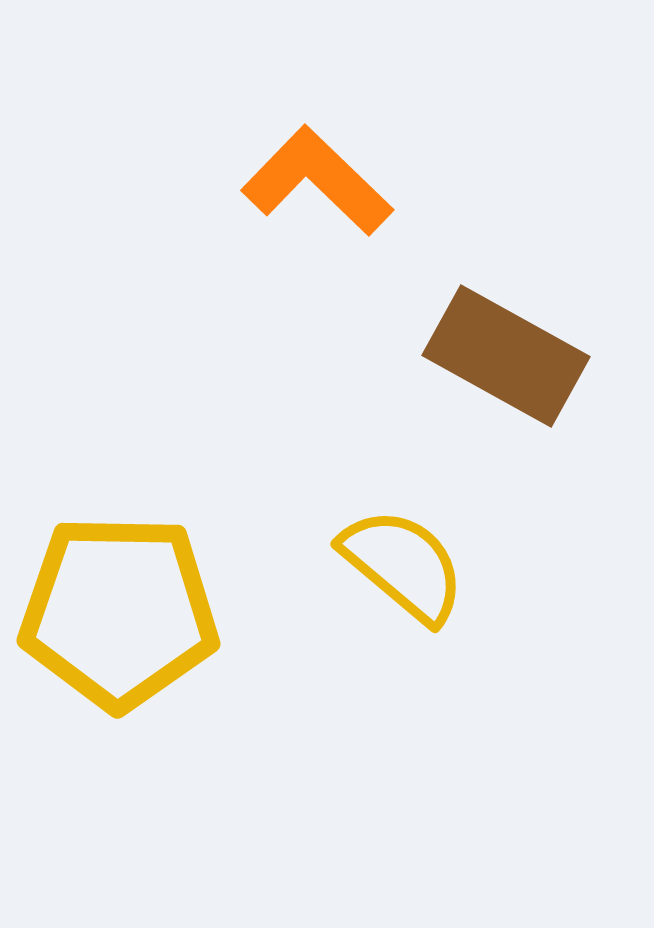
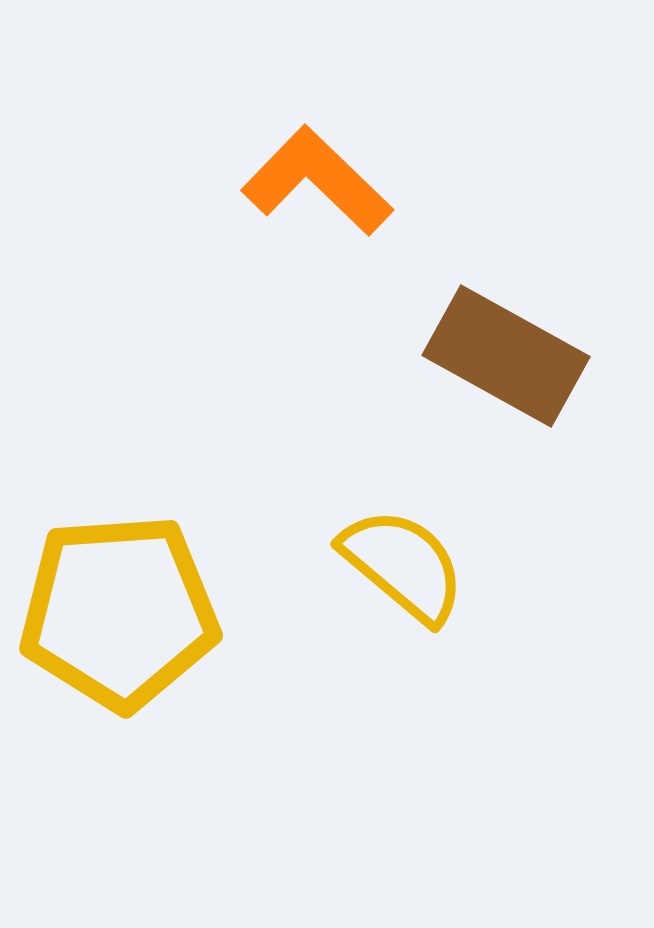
yellow pentagon: rotated 5 degrees counterclockwise
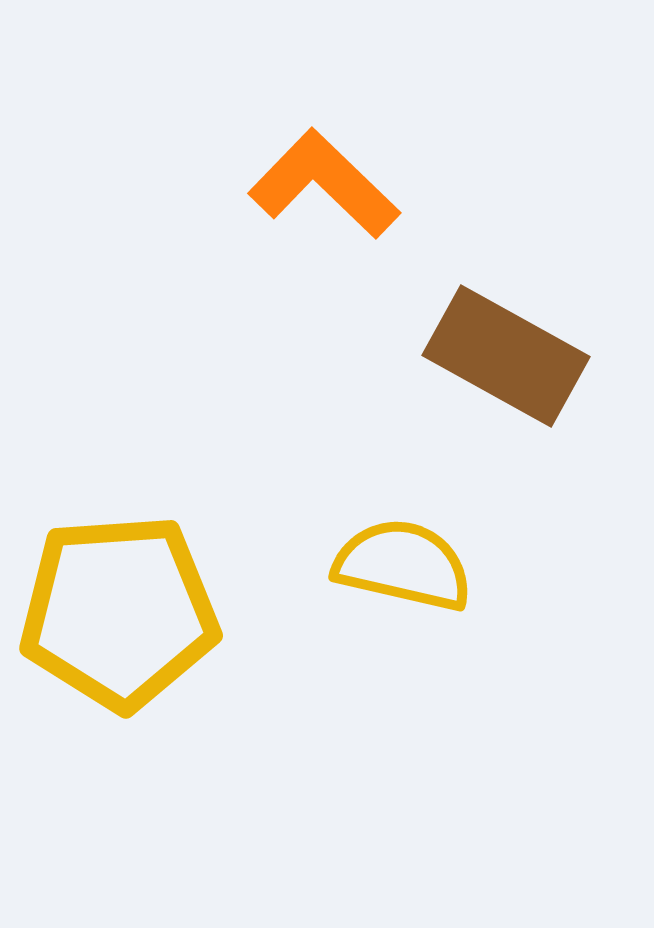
orange L-shape: moved 7 px right, 3 px down
yellow semicircle: rotated 27 degrees counterclockwise
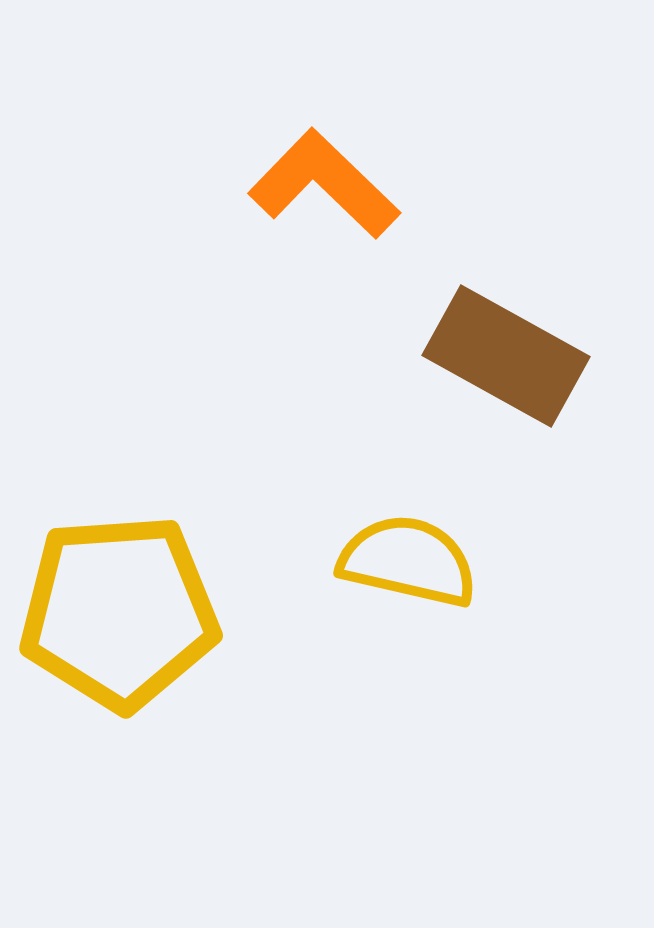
yellow semicircle: moved 5 px right, 4 px up
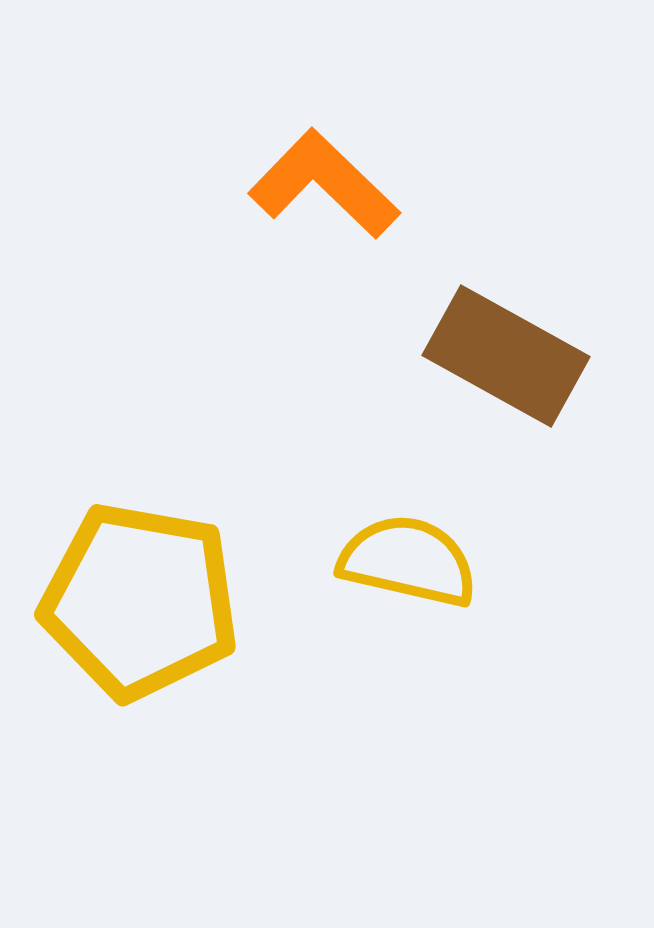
yellow pentagon: moved 21 px right, 11 px up; rotated 14 degrees clockwise
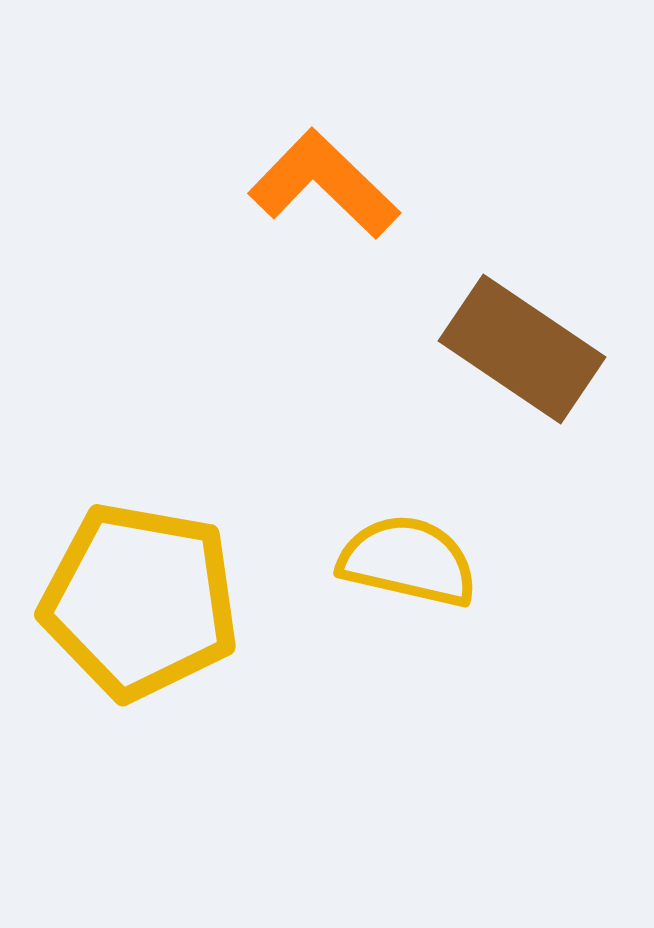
brown rectangle: moved 16 px right, 7 px up; rotated 5 degrees clockwise
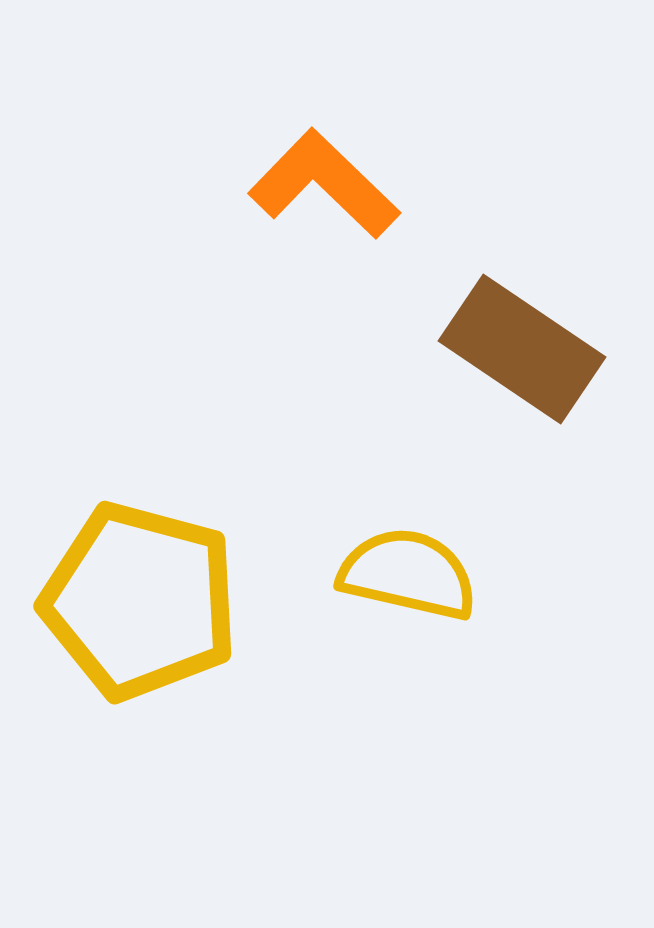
yellow semicircle: moved 13 px down
yellow pentagon: rotated 5 degrees clockwise
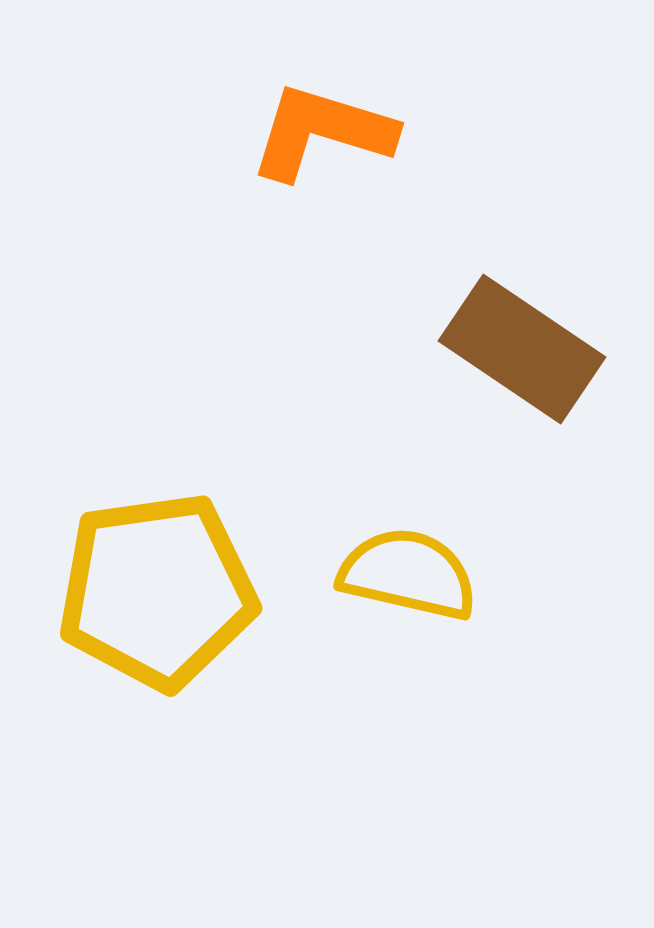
orange L-shape: moved 2 px left, 52 px up; rotated 27 degrees counterclockwise
yellow pentagon: moved 17 px right, 10 px up; rotated 23 degrees counterclockwise
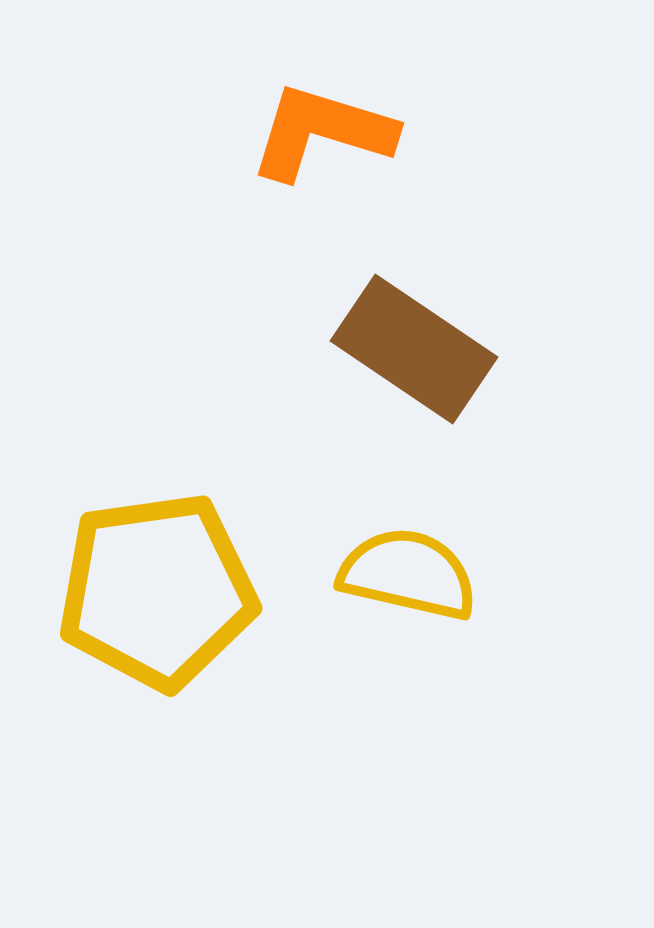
brown rectangle: moved 108 px left
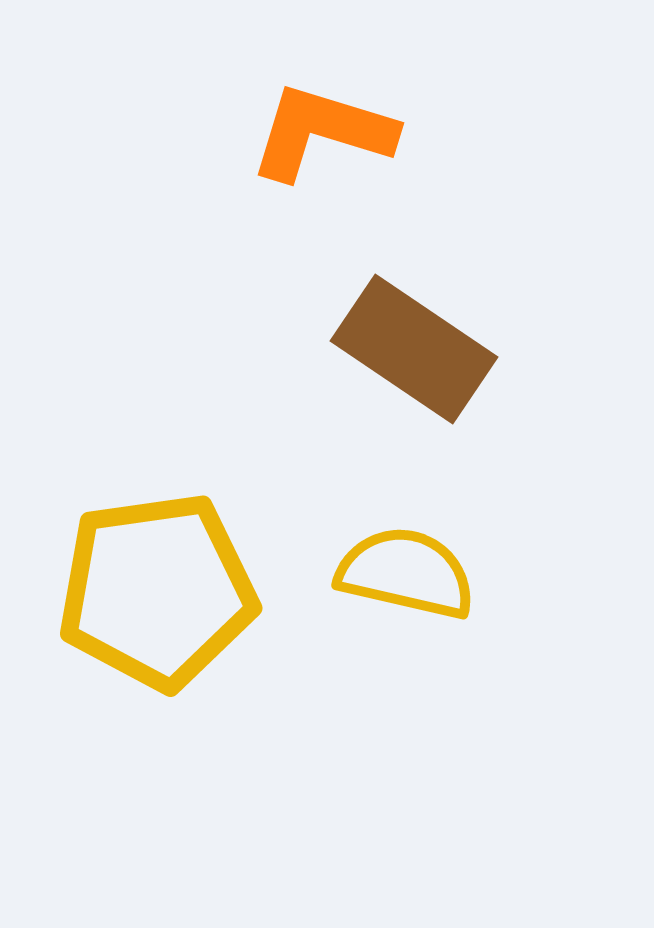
yellow semicircle: moved 2 px left, 1 px up
